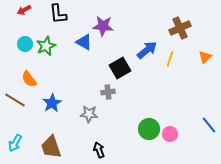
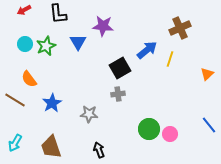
blue triangle: moved 6 px left; rotated 30 degrees clockwise
orange triangle: moved 2 px right, 17 px down
gray cross: moved 10 px right, 2 px down
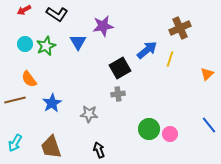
black L-shape: moved 1 px left; rotated 50 degrees counterclockwise
purple star: rotated 15 degrees counterclockwise
brown line: rotated 45 degrees counterclockwise
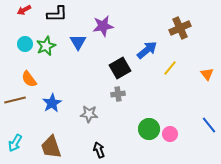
black L-shape: rotated 35 degrees counterclockwise
yellow line: moved 9 px down; rotated 21 degrees clockwise
orange triangle: rotated 24 degrees counterclockwise
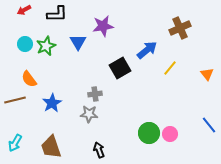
gray cross: moved 23 px left
green circle: moved 4 px down
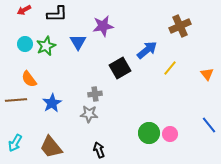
brown cross: moved 2 px up
brown line: moved 1 px right; rotated 10 degrees clockwise
brown trapezoid: rotated 20 degrees counterclockwise
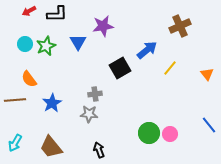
red arrow: moved 5 px right, 1 px down
brown line: moved 1 px left
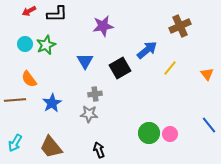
blue triangle: moved 7 px right, 19 px down
green star: moved 1 px up
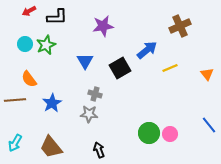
black L-shape: moved 3 px down
yellow line: rotated 28 degrees clockwise
gray cross: rotated 24 degrees clockwise
